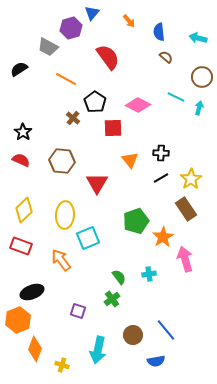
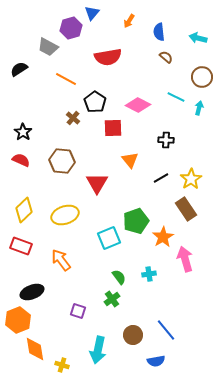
orange arrow at (129, 21): rotated 72 degrees clockwise
red semicircle at (108, 57): rotated 116 degrees clockwise
black cross at (161, 153): moved 5 px right, 13 px up
yellow ellipse at (65, 215): rotated 68 degrees clockwise
cyan square at (88, 238): moved 21 px right
orange diamond at (35, 349): rotated 30 degrees counterclockwise
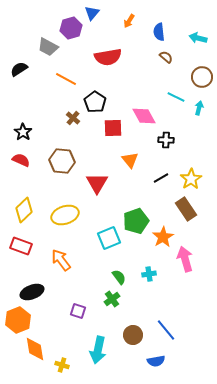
pink diamond at (138, 105): moved 6 px right, 11 px down; rotated 35 degrees clockwise
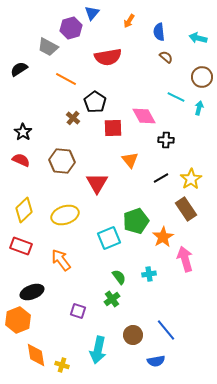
orange diamond at (35, 349): moved 1 px right, 6 px down
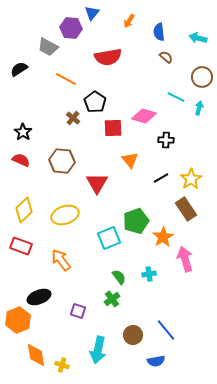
purple hexagon at (71, 28): rotated 20 degrees clockwise
pink diamond at (144, 116): rotated 45 degrees counterclockwise
black ellipse at (32, 292): moved 7 px right, 5 px down
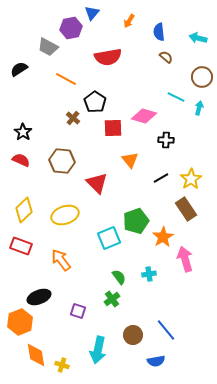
purple hexagon at (71, 28): rotated 15 degrees counterclockwise
red triangle at (97, 183): rotated 15 degrees counterclockwise
orange hexagon at (18, 320): moved 2 px right, 2 px down
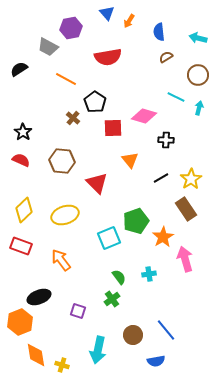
blue triangle at (92, 13): moved 15 px right; rotated 21 degrees counterclockwise
brown semicircle at (166, 57): rotated 72 degrees counterclockwise
brown circle at (202, 77): moved 4 px left, 2 px up
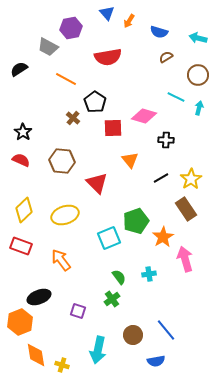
blue semicircle at (159, 32): rotated 66 degrees counterclockwise
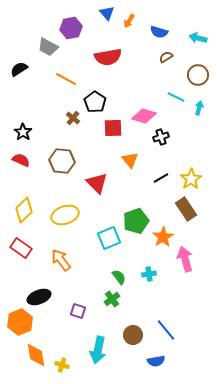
black cross at (166, 140): moved 5 px left, 3 px up; rotated 21 degrees counterclockwise
red rectangle at (21, 246): moved 2 px down; rotated 15 degrees clockwise
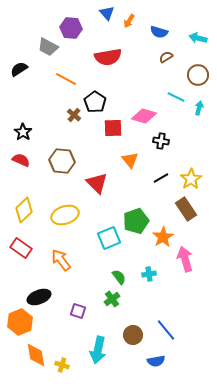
purple hexagon at (71, 28): rotated 15 degrees clockwise
brown cross at (73, 118): moved 1 px right, 3 px up
black cross at (161, 137): moved 4 px down; rotated 28 degrees clockwise
